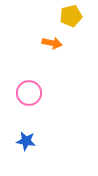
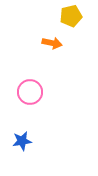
pink circle: moved 1 px right, 1 px up
blue star: moved 4 px left; rotated 18 degrees counterclockwise
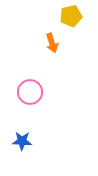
orange arrow: rotated 60 degrees clockwise
blue star: rotated 12 degrees clockwise
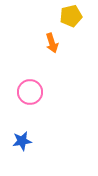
blue star: rotated 12 degrees counterclockwise
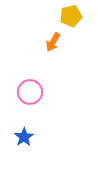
orange arrow: moved 1 px right, 1 px up; rotated 48 degrees clockwise
blue star: moved 2 px right, 4 px up; rotated 24 degrees counterclockwise
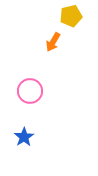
pink circle: moved 1 px up
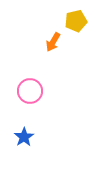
yellow pentagon: moved 5 px right, 5 px down
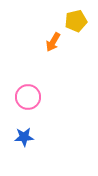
pink circle: moved 2 px left, 6 px down
blue star: rotated 30 degrees clockwise
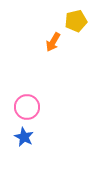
pink circle: moved 1 px left, 10 px down
blue star: rotated 30 degrees clockwise
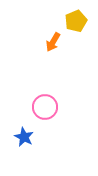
yellow pentagon: rotated 10 degrees counterclockwise
pink circle: moved 18 px right
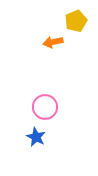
orange arrow: rotated 48 degrees clockwise
blue star: moved 12 px right
